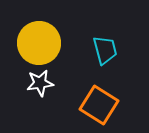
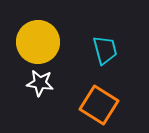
yellow circle: moved 1 px left, 1 px up
white star: rotated 16 degrees clockwise
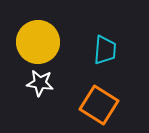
cyan trapezoid: rotated 20 degrees clockwise
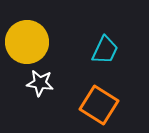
yellow circle: moved 11 px left
cyan trapezoid: rotated 20 degrees clockwise
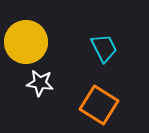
yellow circle: moved 1 px left
cyan trapezoid: moved 1 px left, 2 px up; rotated 52 degrees counterclockwise
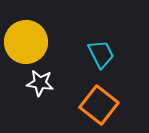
cyan trapezoid: moved 3 px left, 6 px down
orange square: rotated 6 degrees clockwise
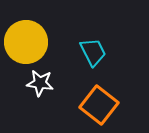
cyan trapezoid: moved 8 px left, 2 px up
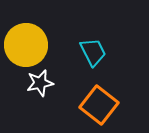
yellow circle: moved 3 px down
white star: rotated 20 degrees counterclockwise
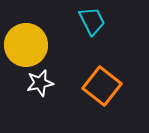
cyan trapezoid: moved 1 px left, 31 px up
orange square: moved 3 px right, 19 px up
